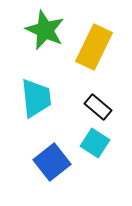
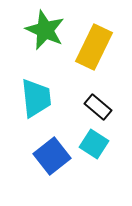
cyan square: moved 1 px left, 1 px down
blue square: moved 6 px up
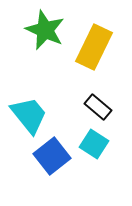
cyan trapezoid: moved 7 px left, 17 px down; rotated 33 degrees counterclockwise
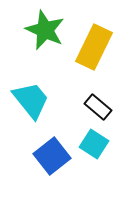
cyan trapezoid: moved 2 px right, 15 px up
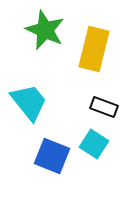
yellow rectangle: moved 2 px down; rotated 12 degrees counterclockwise
cyan trapezoid: moved 2 px left, 2 px down
black rectangle: moved 6 px right; rotated 20 degrees counterclockwise
blue square: rotated 30 degrees counterclockwise
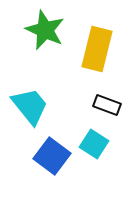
yellow rectangle: moved 3 px right
cyan trapezoid: moved 1 px right, 4 px down
black rectangle: moved 3 px right, 2 px up
blue square: rotated 15 degrees clockwise
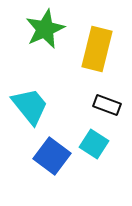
green star: moved 1 px up; rotated 24 degrees clockwise
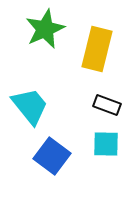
cyan square: moved 12 px right; rotated 32 degrees counterclockwise
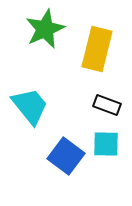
blue square: moved 14 px right
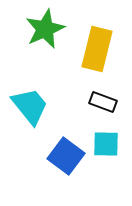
black rectangle: moved 4 px left, 3 px up
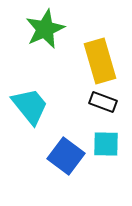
yellow rectangle: moved 3 px right, 12 px down; rotated 30 degrees counterclockwise
